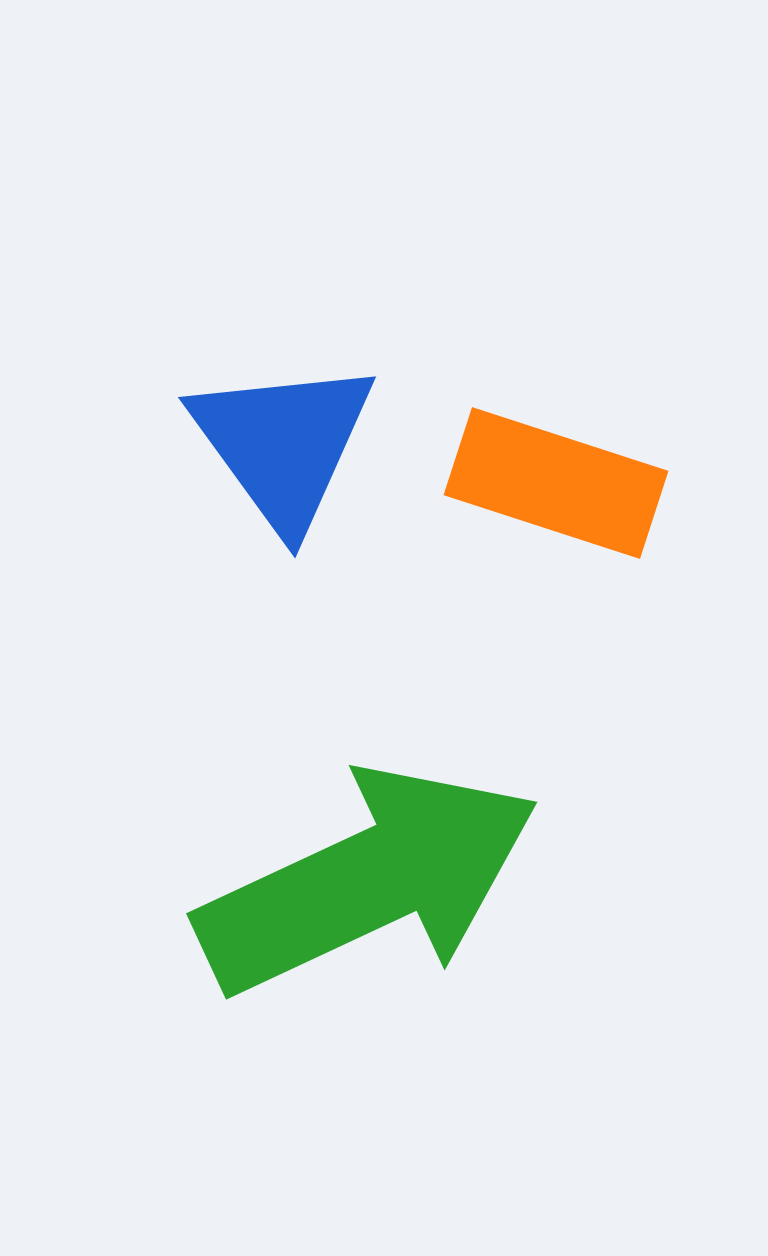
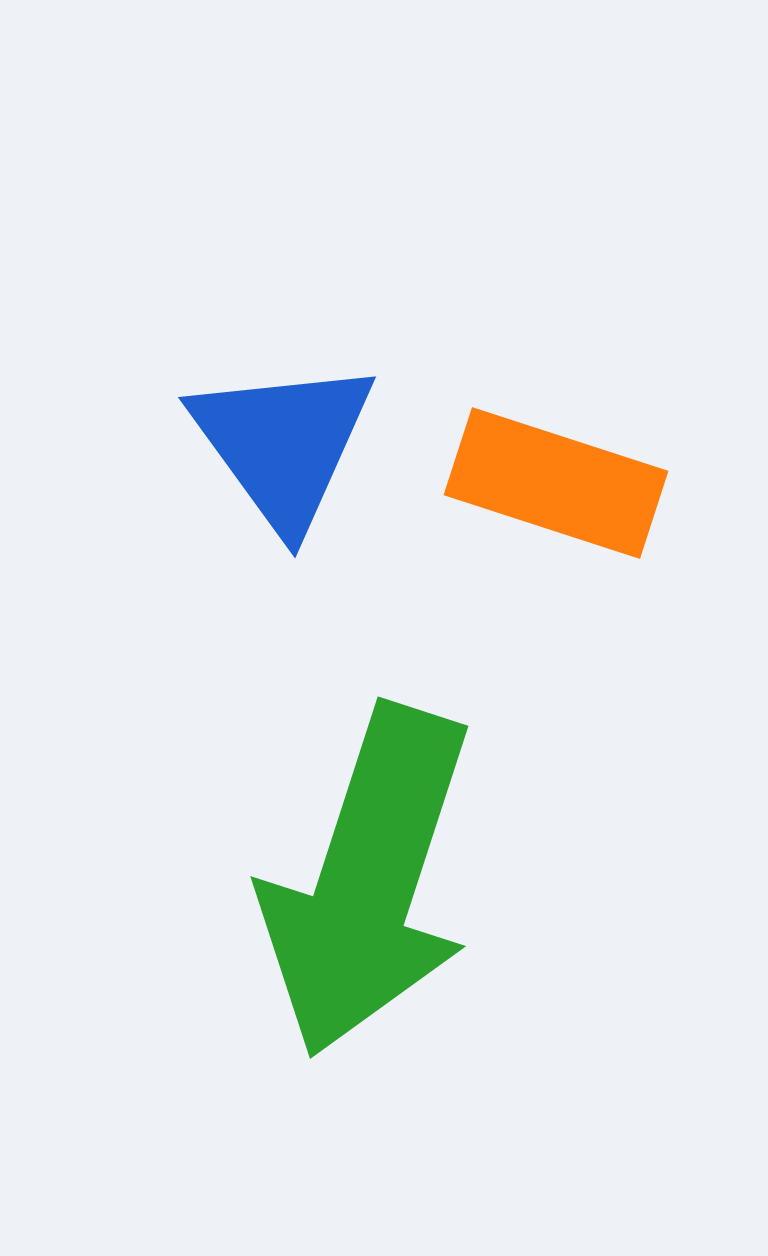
green arrow: rotated 133 degrees clockwise
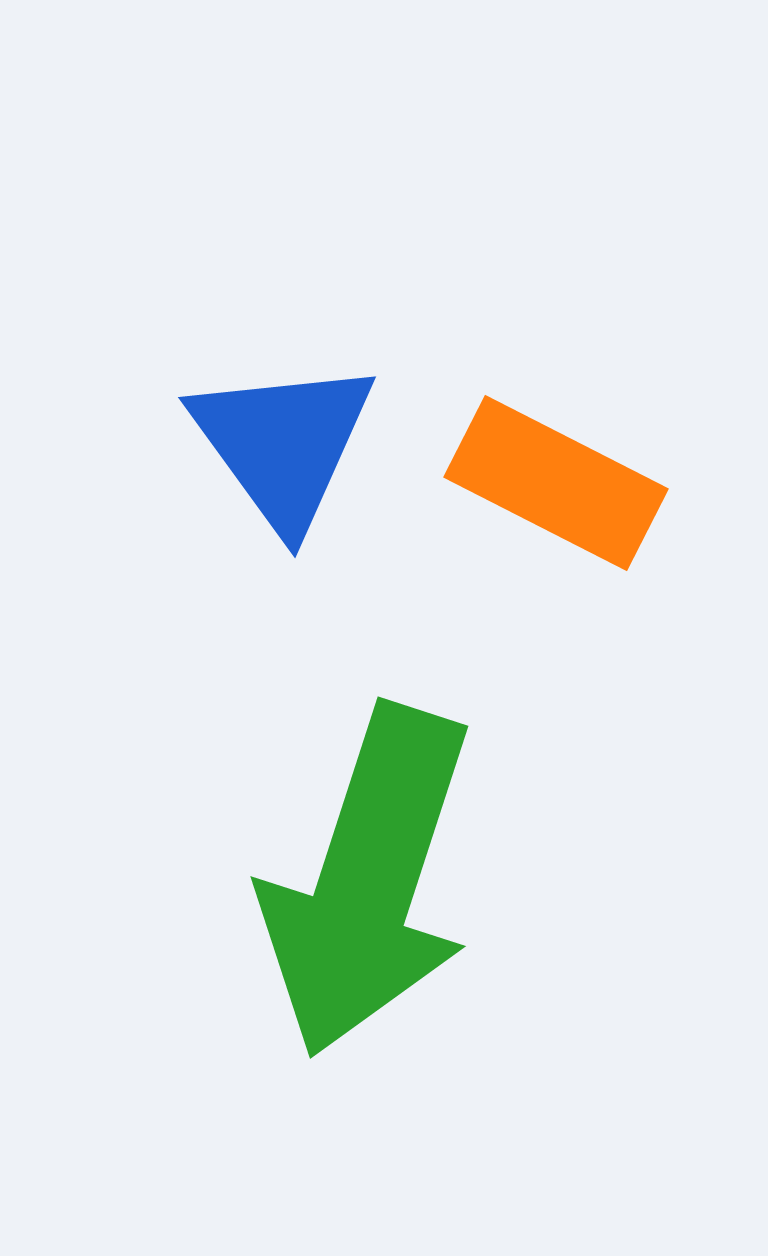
orange rectangle: rotated 9 degrees clockwise
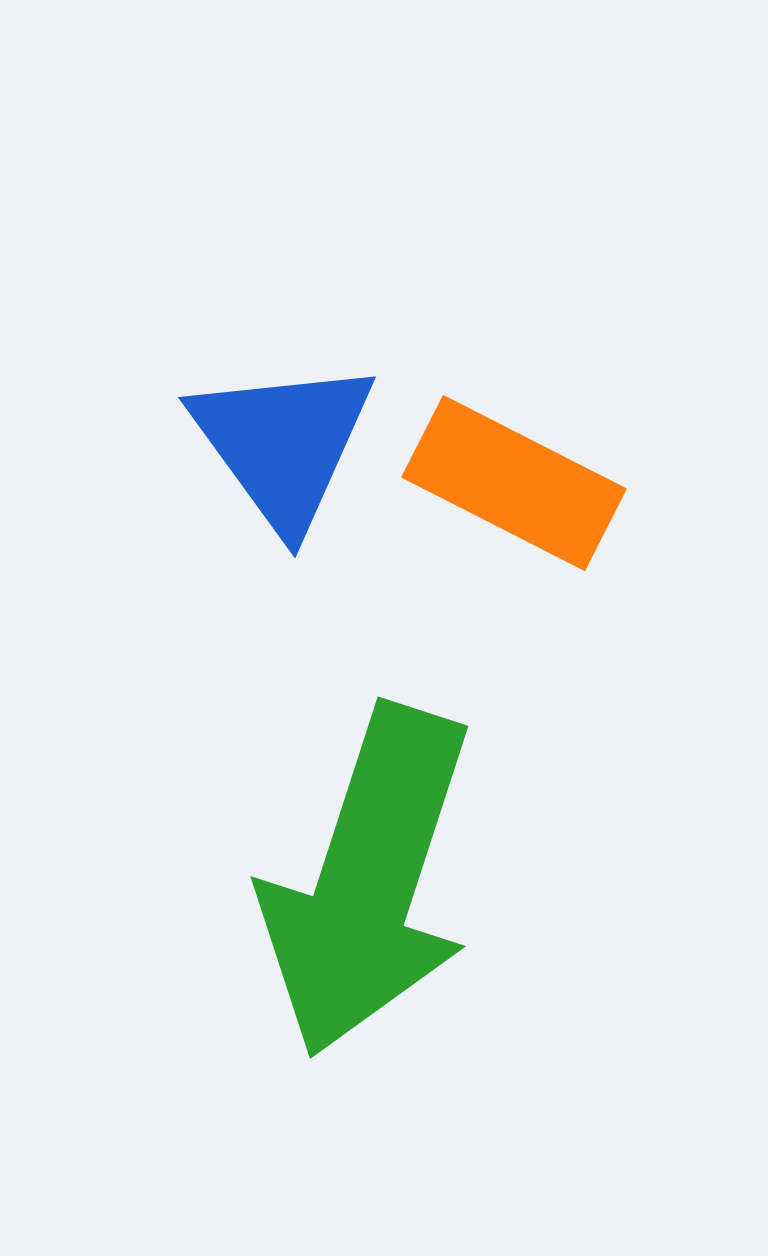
orange rectangle: moved 42 px left
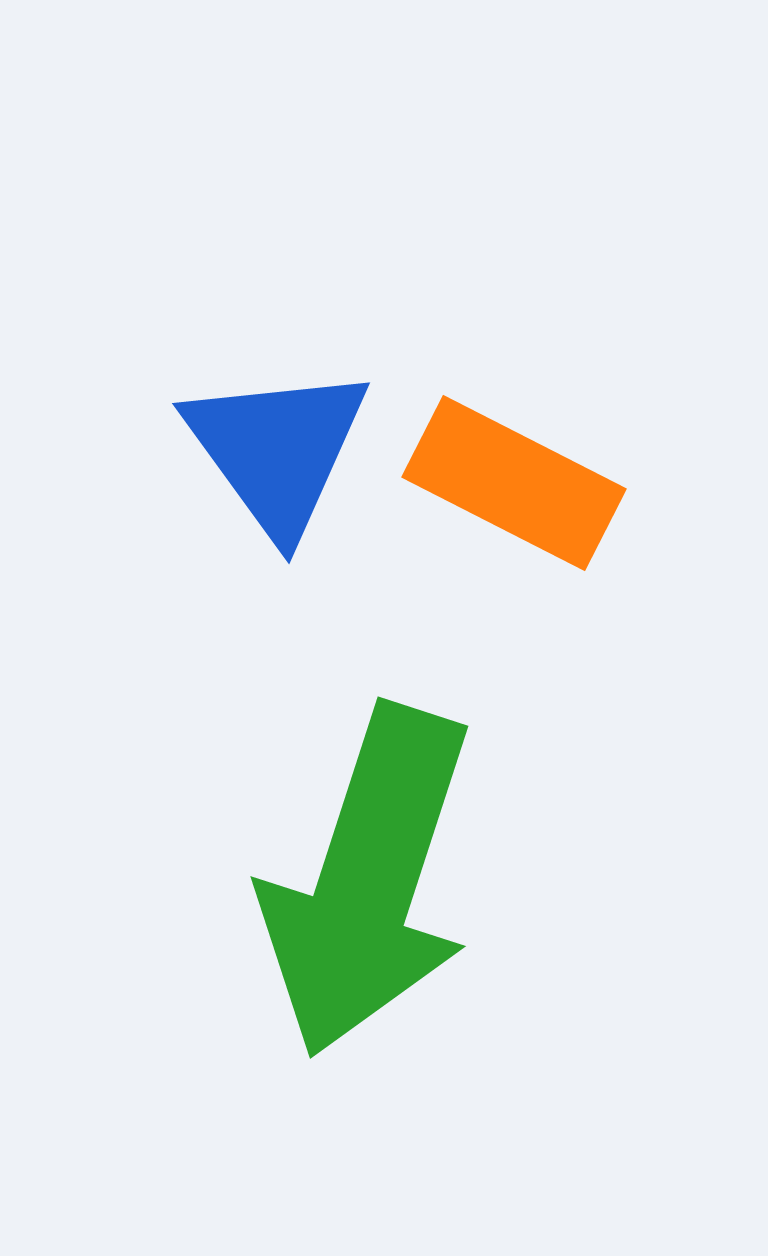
blue triangle: moved 6 px left, 6 px down
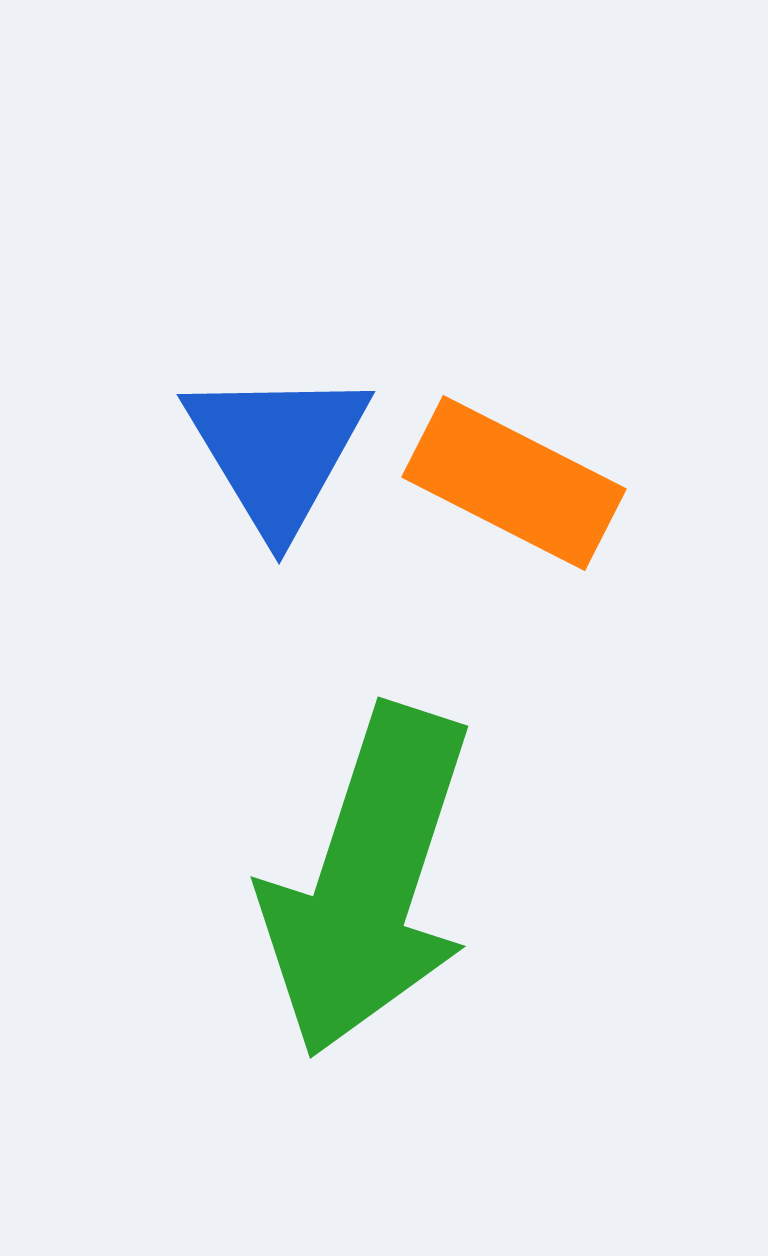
blue triangle: rotated 5 degrees clockwise
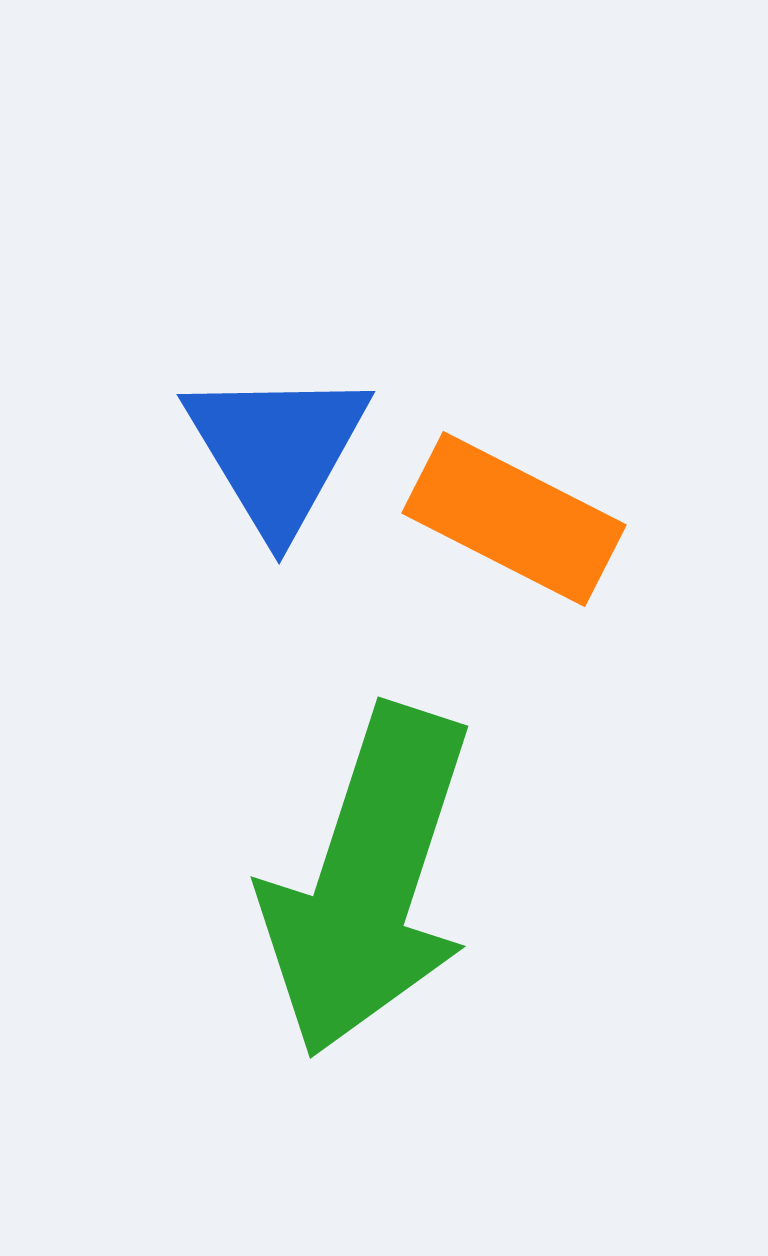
orange rectangle: moved 36 px down
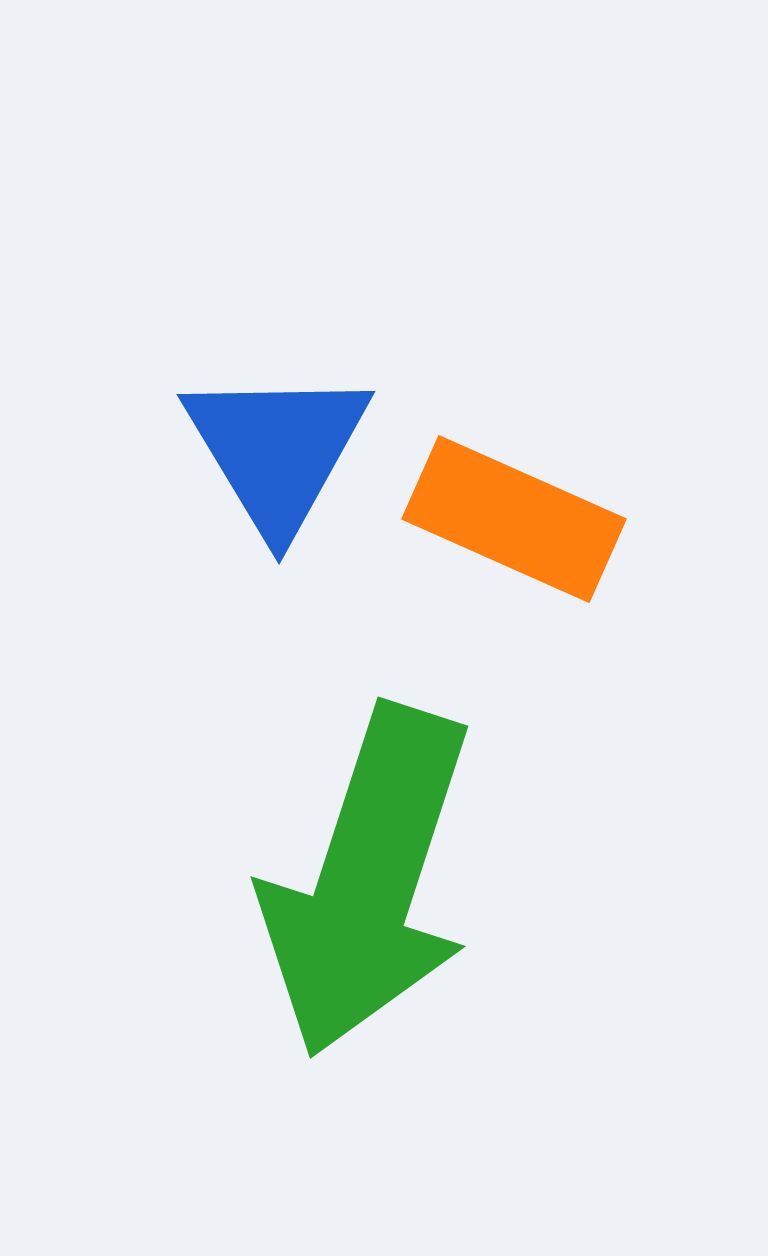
orange rectangle: rotated 3 degrees counterclockwise
